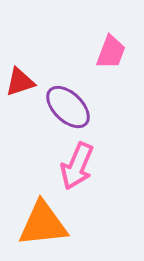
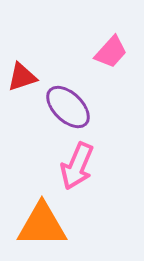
pink trapezoid: rotated 21 degrees clockwise
red triangle: moved 2 px right, 5 px up
orange triangle: moved 1 px left, 1 px down; rotated 6 degrees clockwise
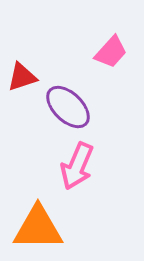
orange triangle: moved 4 px left, 3 px down
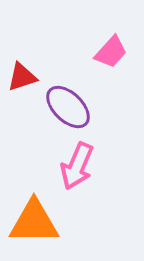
orange triangle: moved 4 px left, 6 px up
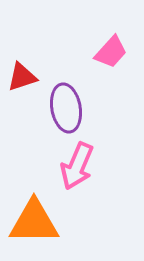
purple ellipse: moved 2 px left, 1 px down; rotated 36 degrees clockwise
